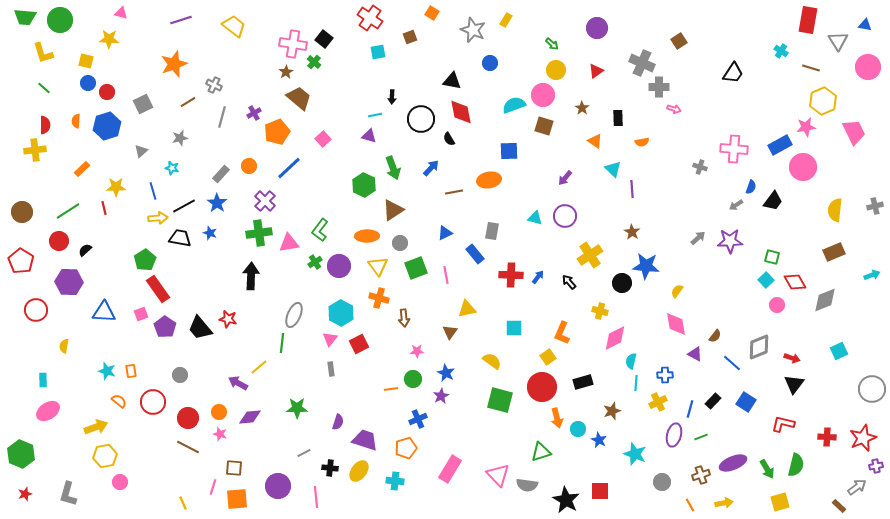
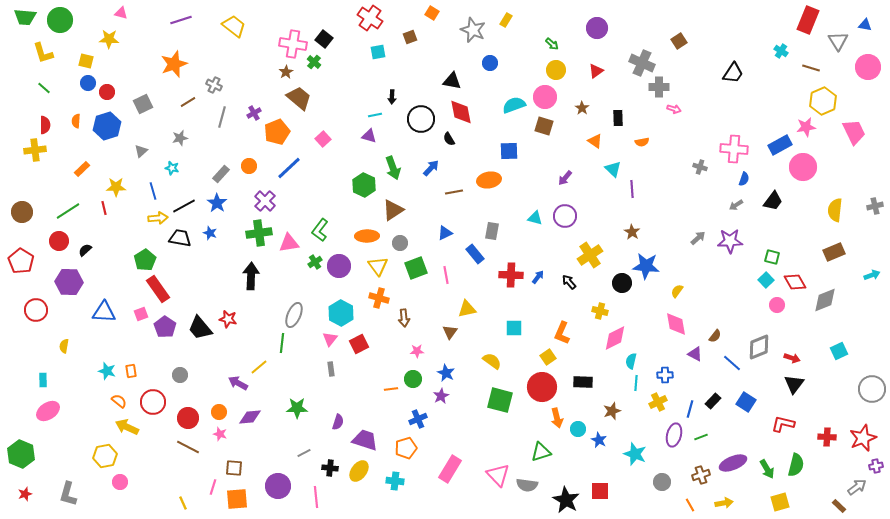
red rectangle at (808, 20): rotated 12 degrees clockwise
pink circle at (543, 95): moved 2 px right, 2 px down
blue semicircle at (751, 187): moved 7 px left, 8 px up
black rectangle at (583, 382): rotated 18 degrees clockwise
yellow arrow at (96, 427): moved 31 px right; rotated 135 degrees counterclockwise
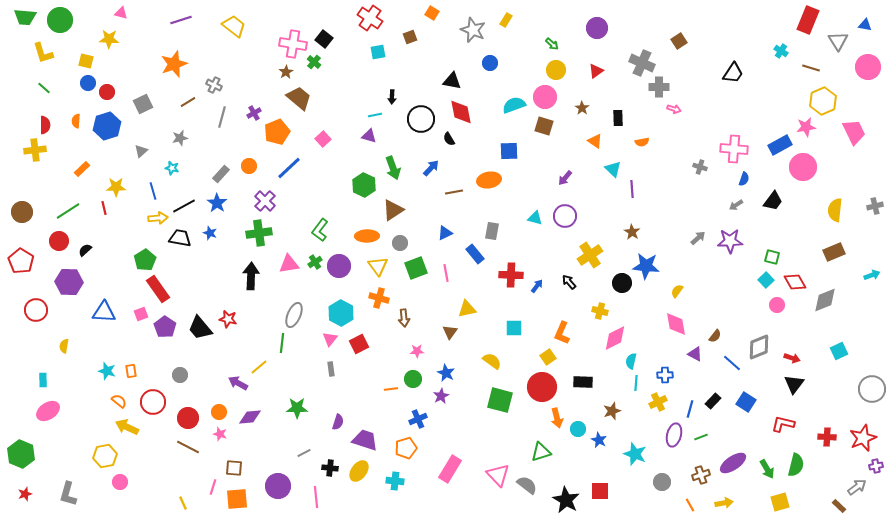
pink triangle at (289, 243): moved 21 px down
pink line at (446, 275): moved 2 px up
blue arrow at (538, 277): moved 1 px left, 9 px down
purple ellipse at (733, 463): rotated 12 degrees counterclockwise
gray semicircle at (527, 485): rotated 150 degrees counterclockwise
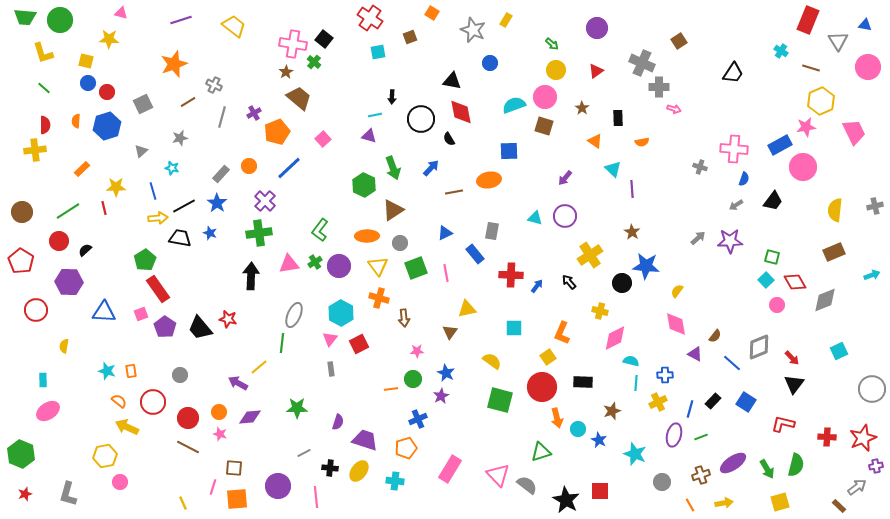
yellow hexagon at (823, 101): moved 2 px left
red arrow at (792, 358): rotated 28 degrees clockwise
cyan semicircle at (631, 361): rotated 91 degrees clockwise
